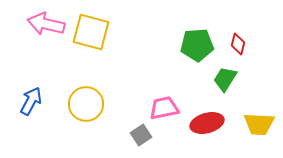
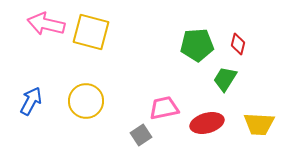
yellow circle: moved 3 px up
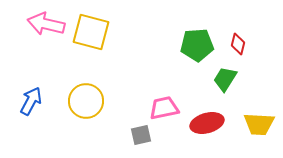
gray square: rotated 20 degrees clockwise
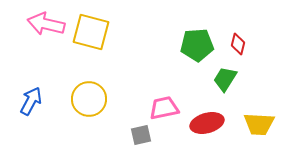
yellow circle: moved 3 px right, 2 px up
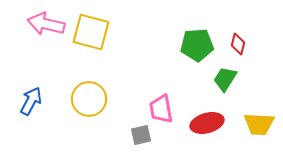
pink trapezoid: moved 3 px left, 1 px down; rotated 88 degrees counterclockwise
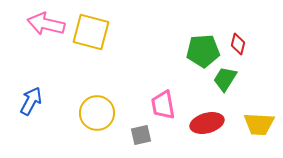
green pentagon: moved 6 px right, 6 px down
yellow circle: moved 8 px right, 14 px down
pink trapezoid: moved 2 px right, 4 px up
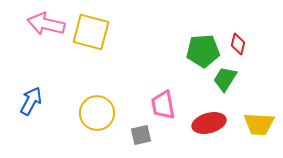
red ellipse: moved 2 px right
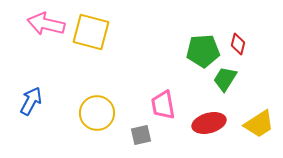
yellow trapezoid: rotated 36 degrees counterclockwise
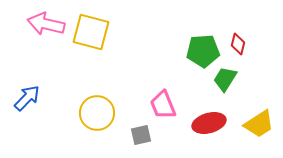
blue arrow: moved 4 px left, 3 px up; rotated 16 degrees clockwise
pink trapezoid: rotated 12 degrees counterclockwise
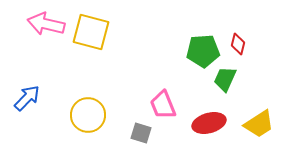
green trapezoid: rotated 8 degrees counterclockwise
yellow circle: moved 9 px left, 2 px down
gray square: moved 2 px up; rotated 30 degrees clockwise
